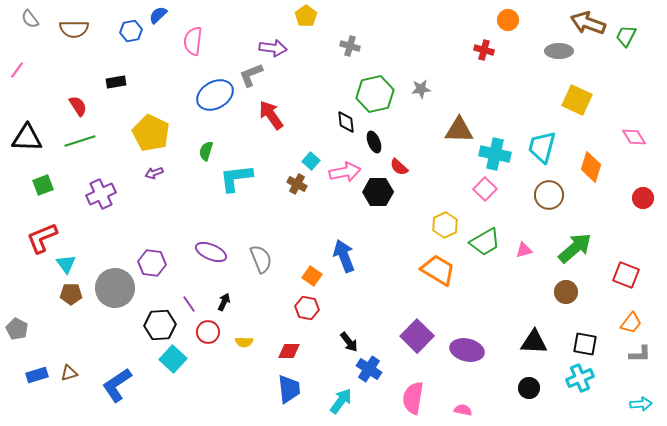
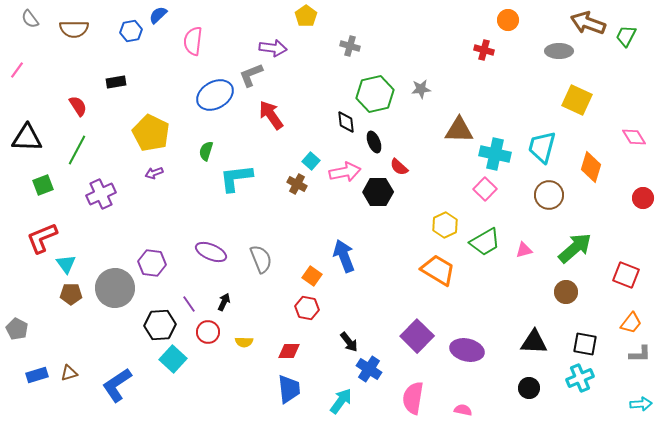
green line at (80, 141): moved 3 px left, 9 px down; rotated 44 degrees counterclockwise
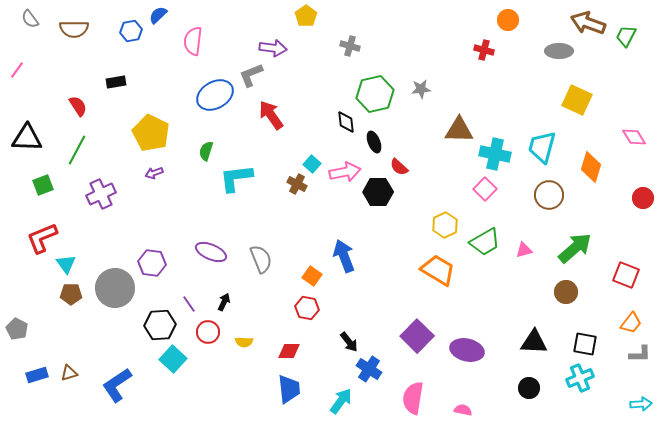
cyan square at (311, 161): moved 1 px right, 3 px down
